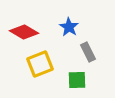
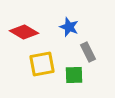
blue star: rotated 12 degrees counterclockwise
yellow square: moved 2 px right; rotated 12 degrees clockwise
green square: moved 3 px left, 5 px up
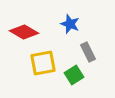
blue star: moved 1 px right, 3 px up
yellow square: moved 1 px right, 1 px up
green square: rotated 30 degrees counterclockwise
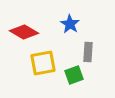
blue star: rotated 12 degrees clockwise
gray rectangle: rotated 30 degrees clockwise
green square: rotated 12 degrees clockwise
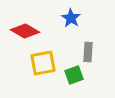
blue star: moved 1 px right, 6 px up
red diamond: moved 1 px right, 1 px up
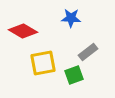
blue star: rotated 30 degrees counterclockwise
red diamond: moved 2 px left
gray rectangle: rotated 48 degrees clockwise
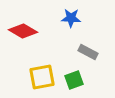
gray rectangle: rotated 66 degrees clockwise
yellow square: moved 1 px left, 14 px down
green square: moved 5 px down
